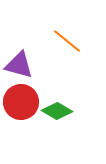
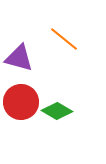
orange line: moved 3 px left, 2 px up
purple triangle: moved 7 px up
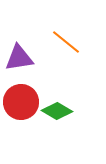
orange line: moved 2 px right, 3 px down
purple triangle: rotated 24 degrees counterclockwise
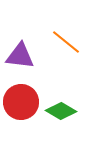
purple triangle: moved 1 px right, 2 px up; rotated 16 degrees clockwise
green diamond: moved 4 px right
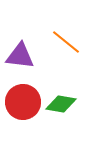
red circle: moved 2 px right
green diamond: moved 7 px up; rotated 20 degrees counterclockwise
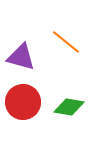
purple triangle: moved 1 px right, 1 px down; rotated 8 degrees clockwise
green diamond: moved 8 px right, 3 px down
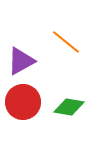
purple triangle: moved 4 px down; rotated 44 degrees counterclockwise
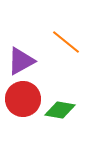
red circle: moved 3 px up
green diamond: moved 9 px left, 3 px down
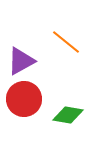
red circle: moved 1 px right
green diamond: moved 8 px right, 5 px down
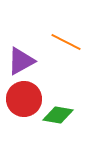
orange line: rotated 12 degrees counterclockwise
green diamond: moved 10 px left
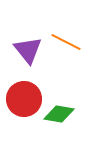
purple triangle: moved 7 px right, 11 px up; rotated 40 degrees counterclockwise
green diamond: moved 1 px right, 1 px up
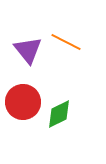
red circle: moved 1 px left, 3 px down
green diamond: rotated 36 degrees counterclockwise
